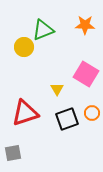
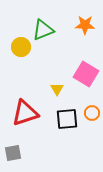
yellow circle: moved 3 px left
black square: rotated 15 degrees clockwise
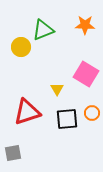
red triangle: moved 2 px right, 1 px up
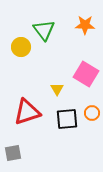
green triangle: moved 1 px right; rotated 45 degrees counterclockwise
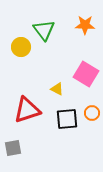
yellow triangle: rotated 32 degrees counterclockwise
red triangle: moved 2 px up
gray square: moved 5 px up
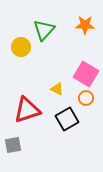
green triangle: rotated 20 degrees clockwise
orange circle: moved 6 px left, 15 px up
black square: rotated 25 degrees counterclockwise
gray square: moved 3 px up
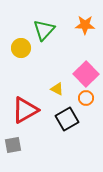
yellow circle: moved 1 px down
pink square: rotated 15 degrees clockwise
red triangle: moved 2 px left; rotated 12 degrees counterclockwise
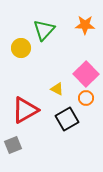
gray square: rotated 12 degrees counterclockwise
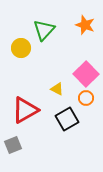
orange star: rotated 18 degrees clockwise
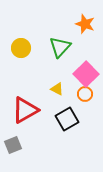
orange star: moved 1 px up
green triangle: moved 16 px right, 17 px down
orange circle: moved 1 px left, 4 px up
